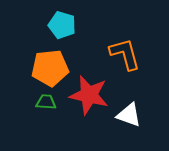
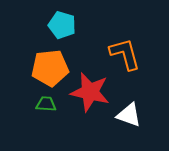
red star: moved 1 px right, 3 px up
green trapezoid: moved 2 px down
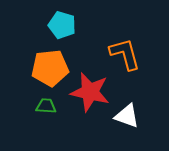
green trapezoid: moved 2 px down
white triangle: moved 2 px left, 1 px down
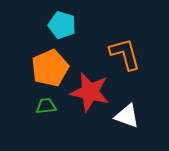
orange pentagon: rotated 18 degrees counterclockwise
green trapezoid: rotated 10 degrees counterclockwise
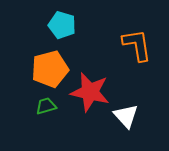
orange L-shape: moved 12 px right, 9 px up; rotated 6 degrees clockwise
orange pentagon: moved 1 px down; rotated 9 degrees clockwise
green trapezoid: rotated 10 degrees counterclockwise
white triangle: moved 1 px left; rotated 28 degrees clockwise
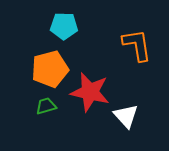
cyan pentagon: moved 2 px right, 1 px down; rotated 16 degrees counterclockwise
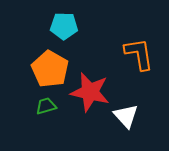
orange L-shape: moved 2 px right, 9 px down
orange pentagon: rotated 27 degrees counterclockwise
